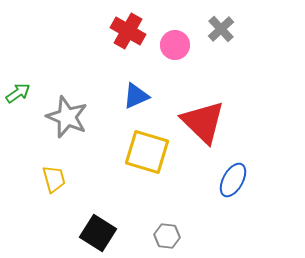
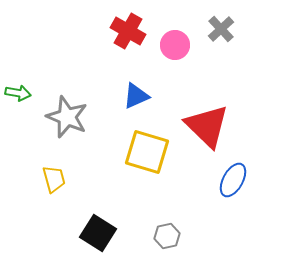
green arrow: rotated 45 degrees clockwise
red triangle: moved 4 px right, 4 px down
gray hexagon: rotated 20 degrees counterclockwise
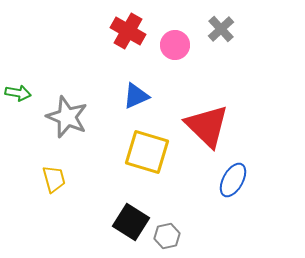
black square: moved 33 px right, 11 px up
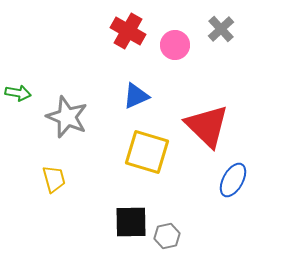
black square: rotated 33 degrees counterclockwise
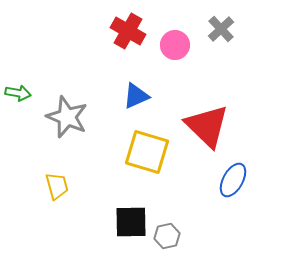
yellow trapezoid: moved 3 px right, 7 px down
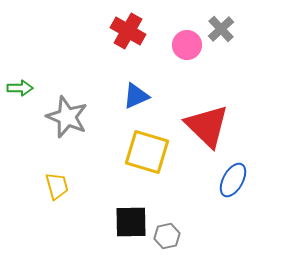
pink circle: moved 12 px right
green arrow: moved 2 px right, 5 px up; rotated 10 degrees counterclockwise
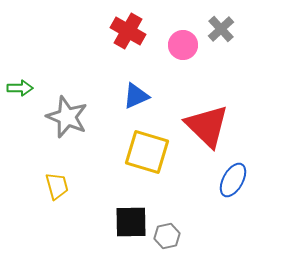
pink circle: moved 4 px left
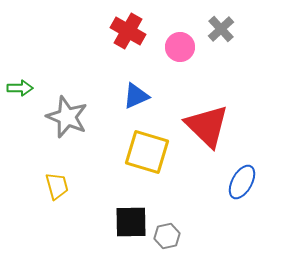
pink circle: moved 3 px left, 2 px down
blue ellipse: moved 9 px right, 2 px down
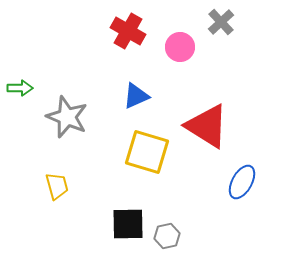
gray cross: moved 7 px up
red triangle: rotated 12 degrees counterclockwise
black square: moved 3 px left, 2 px down
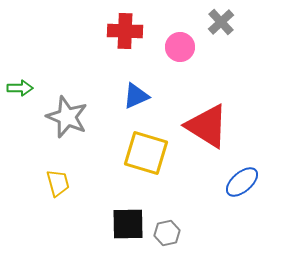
red cross: moved 3 px left; rotated 28 degrees counterclockwise
yellow square: moved 1 px left, 1 px down
blue ellipse: rotated 20 degrees clockwise
yellow trapezoid: moved 1 px right, 3 px up
gray hexagon: moved 3 px up
